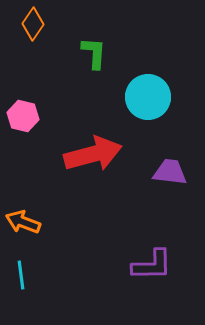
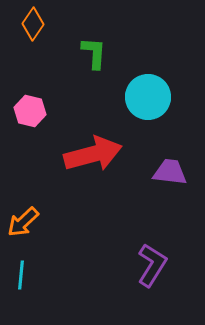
pink hexagon: moved 7 px right, 5 px up
orange arrow: rotated 64 degrees counterclockwise
purple L-shape: rotated 57 degrees counterclockwise
cyan line: rotated 12 degrees clockwise
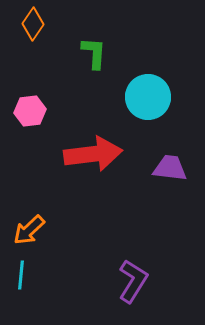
pink hexagon: rotated 20 degrees counterclockwise
red arrow: rotated 8 degrees clockwise
purple trapezoid: moved 4 px up
orange arrow: moved 6 px right, 8 px down
purple L-shape: moved 19 px left, 16 px down
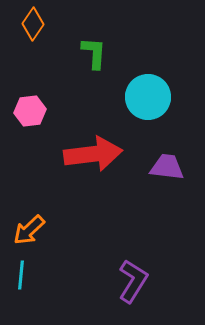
purple trapezoid: moved 3 px left, 1 px up
